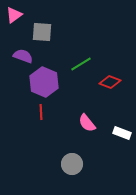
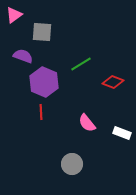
red diamond: moved 3 px right
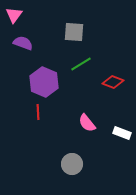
pink triangle: rotated 18 degrees counterclockwise
gray square: moved 32 px right
purple semicircle: moved 13 px up
red line: moved 3 px left
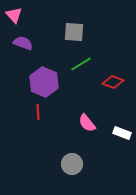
pink triangle: rotated 18 degrees counterclockwise
